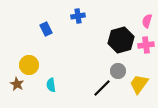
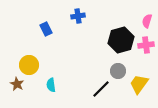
black line: moved 1 px left, 1 px down
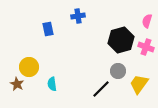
blue rectangle: moved 2 px right; rotated 16 degrees clockwise
pink cross: moved 2 px down; rotated 28 degrees clockwise
yellow circle: moved 2 px down
cyan semicircle: moved 1 px right, 1 px up
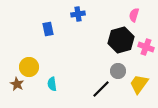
blue cross: moved 2 px up
pink semicircle: moved 13 px left, 6 px up
